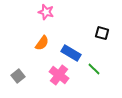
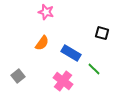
pink cross: moved 4 px right, 6 px down
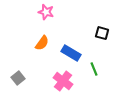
green line: rotated 24 degrees clockwise
gray square: moved 2 px down
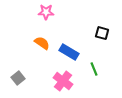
pink star: rotated 14 degrees counterclockwise
orange semicircle: rotated 91 degrees counterclockwise
blue rectangle: moved 2 px left, 1 px up
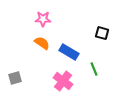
pink star: moved 3 px left, 7 px down
gray square: moved 3 px left; rotated 24 degrees clockwise
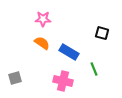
pink cross: rotated 24 degrees counterclockwise
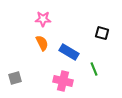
orange semicircle: rotated 28 degrees clockwise
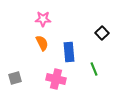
black square: rotated 32 degrees clockwise
blue rectangle: rotated 54 degrees clockwise
pink cross: moved 7 px left, 2 px up
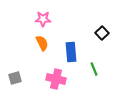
blue rectangle: moved 2 px right
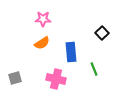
orange semicircle: rotated 84 degrees clockwise
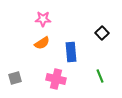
green line: moved 6 px right, 7 px down
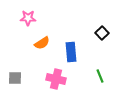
pink star: moved 15 px left, 1 px up
gray square: rotated 16 degrees clockwise
